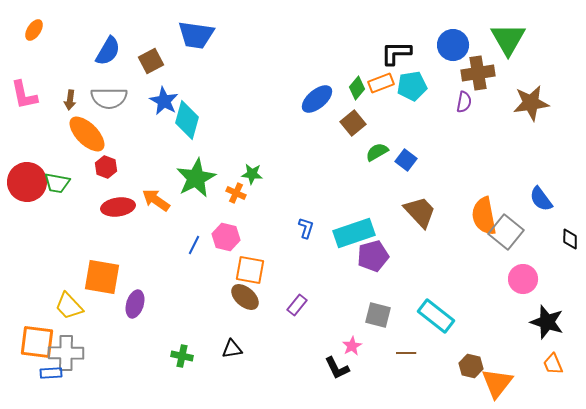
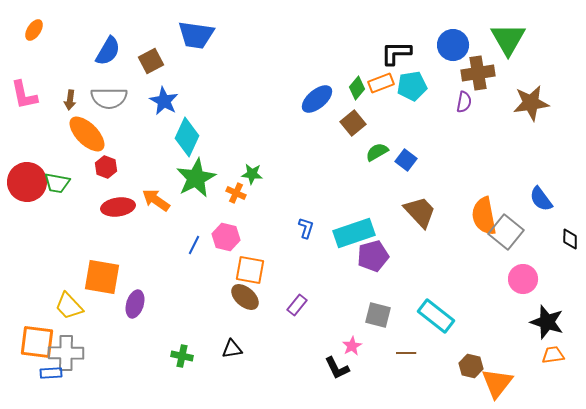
cyan diamond at (187, 120): moved 17 px down; rotated 9 degrees clockwise
orange trapezoid at (553, 364): moved 9 px up; rotated 105 degrees clockwise
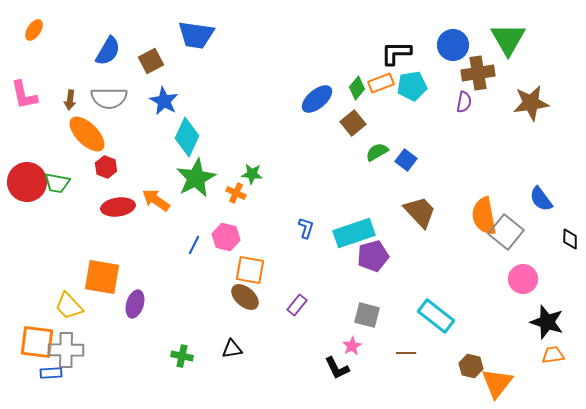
gray square at (378, 315): moved 11 px left
gray cross at (66, 353): moved 3 px up
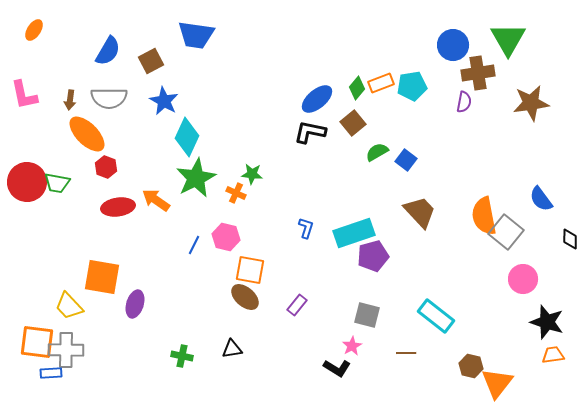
black L-shape at (396, 53): moved 86 px left, 79 px down; rotated 12 degrees clockwise
black L-shape at (337, 368): rotated 32 degrees counterclockwise
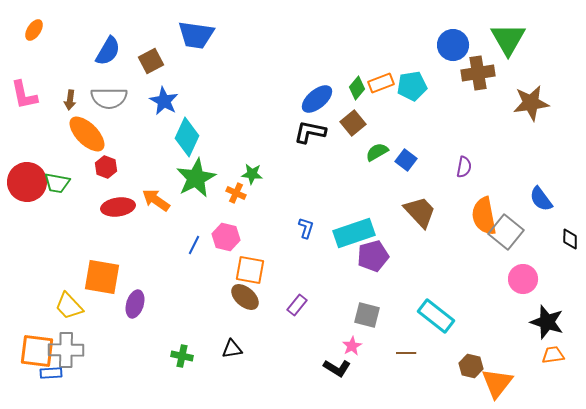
purple semicircle at (464, 102): moved 65 px down
orange square at (37, 342): moved 9 px down
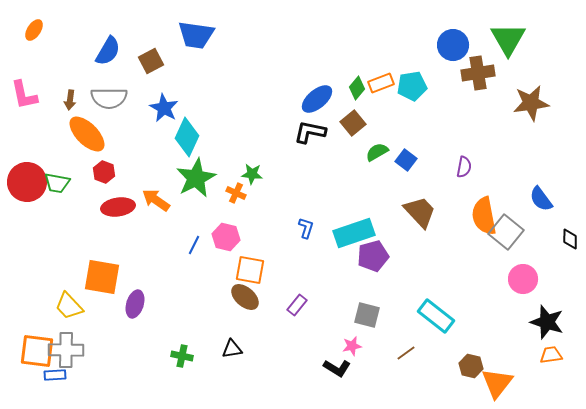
blue star at (164, 101): moved 7 px down
red hexagon at (106, 167): moved 2 px left, 5 px down
pink star at (352, 346): rotated 18 degrees clockwise
brown line at (406, 353): rotated 36 degrees counterclockwise
orange trapezoid at (553, 355): moved 2 px left
blue rectangle at (51, 373): moved 4 px right, 2 px down
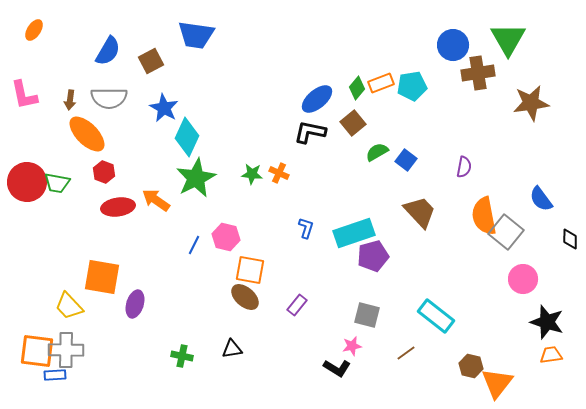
orange cross at (236, 193): moved 43 px right, 20 px up
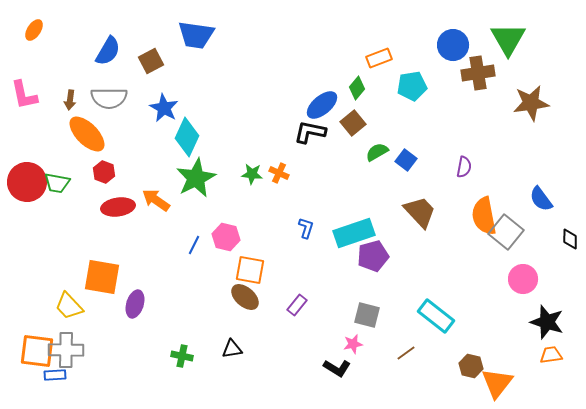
orange rectangle at (381, 83): moved 2 px left, 25 px up
blue ellipse at (317, 99): moved 5 px right, 6 px down
pink star at (352, 346): moved 1 px right, 2 px up
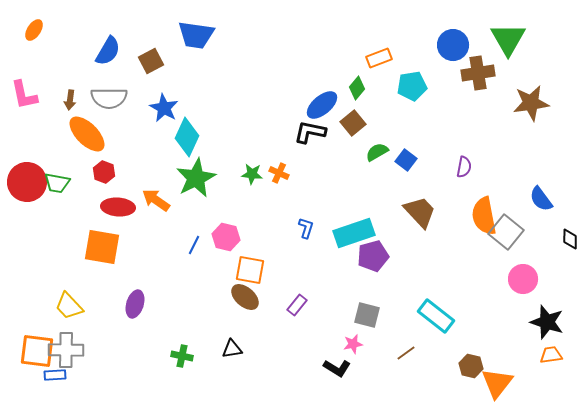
red ellipse at (118, 207): rotated 12 degrees clockwise
orange square at (102, 277): moved 30 px up
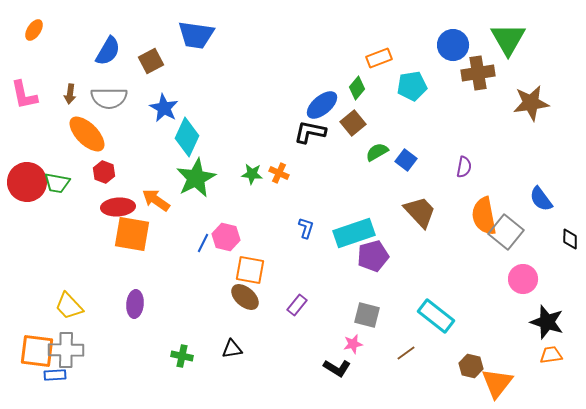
brown arrow at (70, 100): moved 6 px up
red ellipse at (118, 207): rotated 8 degrees counterclockwise
blue line at (194, 245): moved 9 px right, 2 px up
orange square at (102, 247): moved 30 px right, 13 px up
purple ellipse at (135, 304): rotated 12 degrees counterclockwise
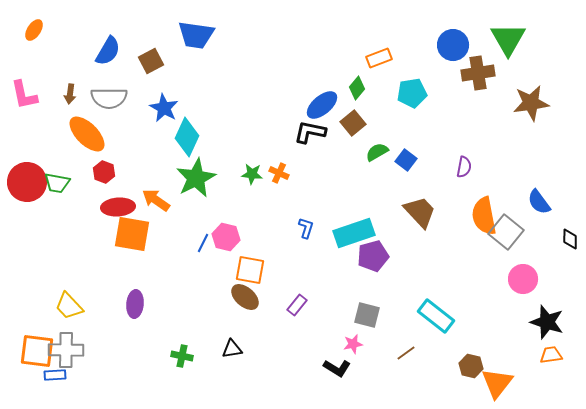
cyan pentagon at (412, 86): moved 7 px down
blue semicircle at (541, 199): moved 2 px left, 3 px down
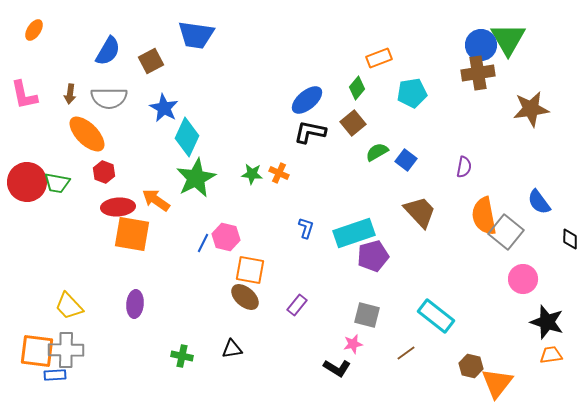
blue circle at (453, 45): moved 28 px right
brown star at (531, 103): moved 6 px down
blue ellipse at (322, 105): moved 15 px left, 5 px up
